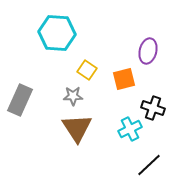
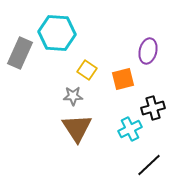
orange square: moved 1 px left
gray rectangle: moved 47 px up
black cross: rotated 35 degrees counterclockwise
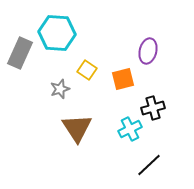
gray star: moved 13 px left, 7 px up; rotated 18 degrees counterclockwise
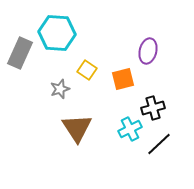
black line: moved 10 px right, 21 px up
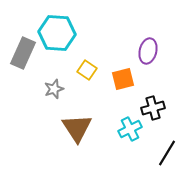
gray rectangle: moved 3 px right
gray star: moved 6 px left
black line: moved 8 px right, 9 px down; rotated 16 degrees counterclockwise
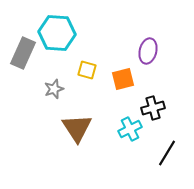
yellow square: rotated 18 degrees counterclockwise
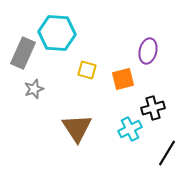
gray star: moved 20 px left
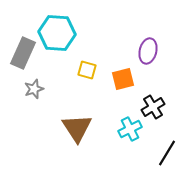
black cross: moved 1 px up; rotated 15 degrees counterclockwise
